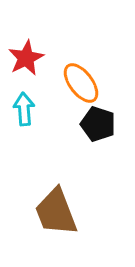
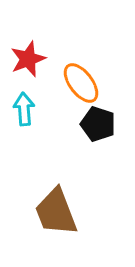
red star: moved 2 px right, 1 px down; rotated 6 degrees clockwise
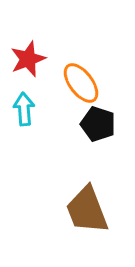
brown trapezoid: moved 31 px right, 2 px up
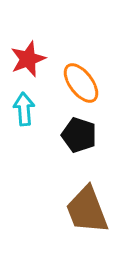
black pentagon: moved 19 px left, 11 px down
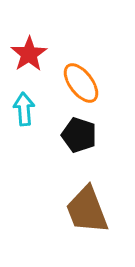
red star: moved 1 px right, 5 px up; rotated 12 degrees counterclockwise
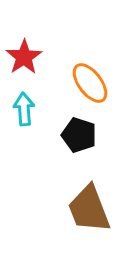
red star: moved 5 px left, 3 px down
orange ellipse: moved 9 px right
brown trapezoid: moved 2 px right, 1 px up
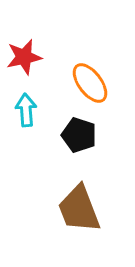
red star: rotated 21 degrees clockwise
cyan arrow: moved 2 px right, 1 px down
brown trapezoid: moved 10 px left
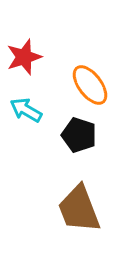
red star: rotated 6 degrees counterclockwise
orange ellipse: moved 2 px down
cyan arrow: rotated 56 degrees counterclockwise
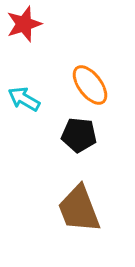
red star: moved 33 px up
cyan arrow: moved 2 px left, 11 px up
black pentagon: rotated 12 degrees counterclockwise
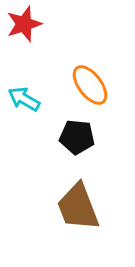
black pentagon: moved 2 px left, 2 px down
brown trapezoid: moved 1 px left, 2 px up
